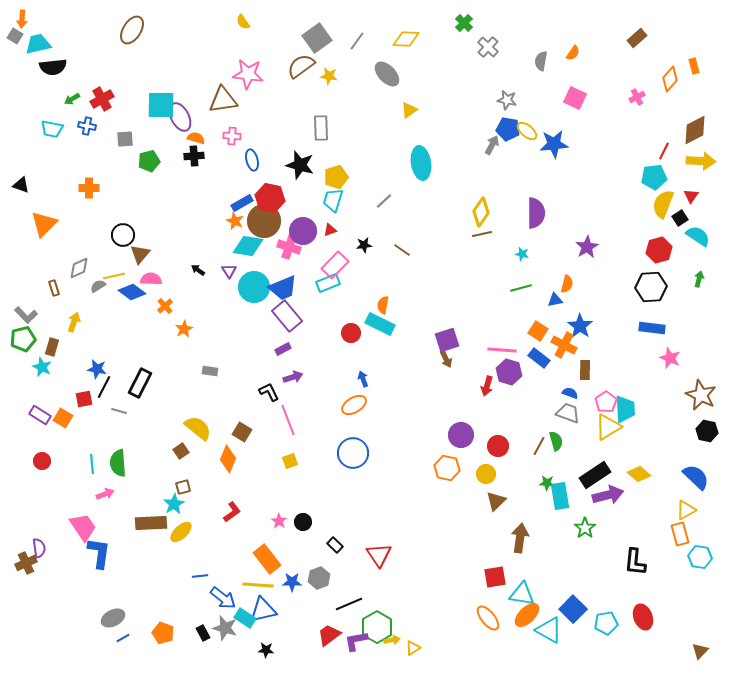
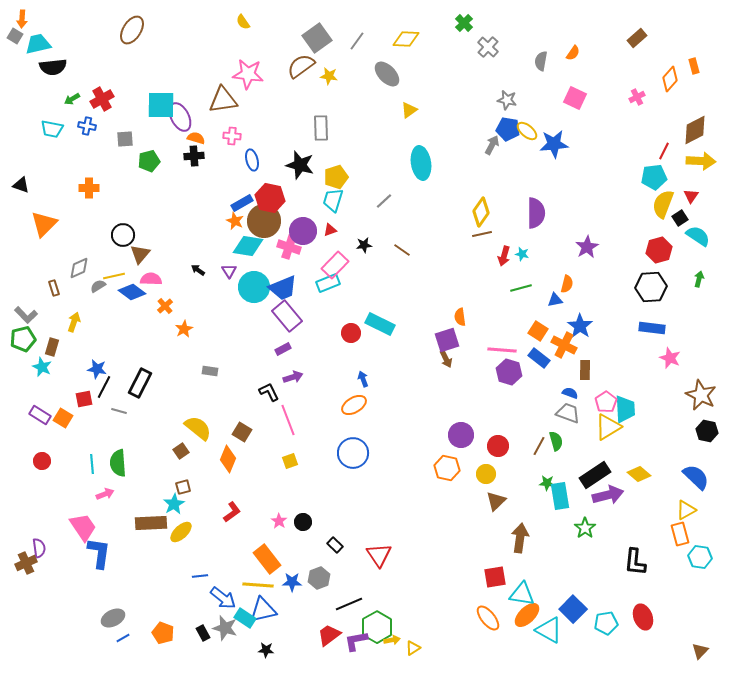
orange semicircle at (383, 305): moved 77 px right, 12 px down; rotated 18 degrees counterclockwise
red arrow at (487, 386): moved 17 px right, 130 px up
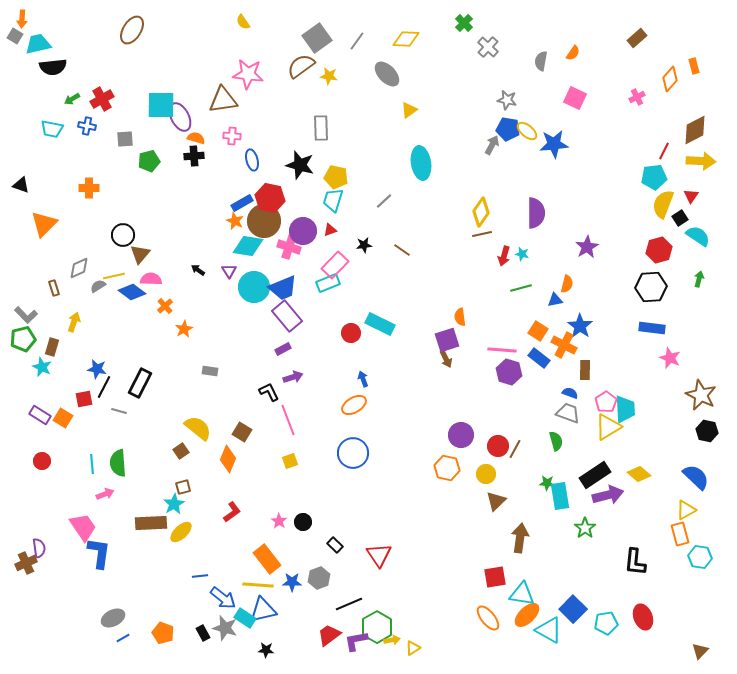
yellow pentagon at (336, 177): rotated 30 degrees clockwise
brown line at (539, 446): moved 24 px left, 3 px down
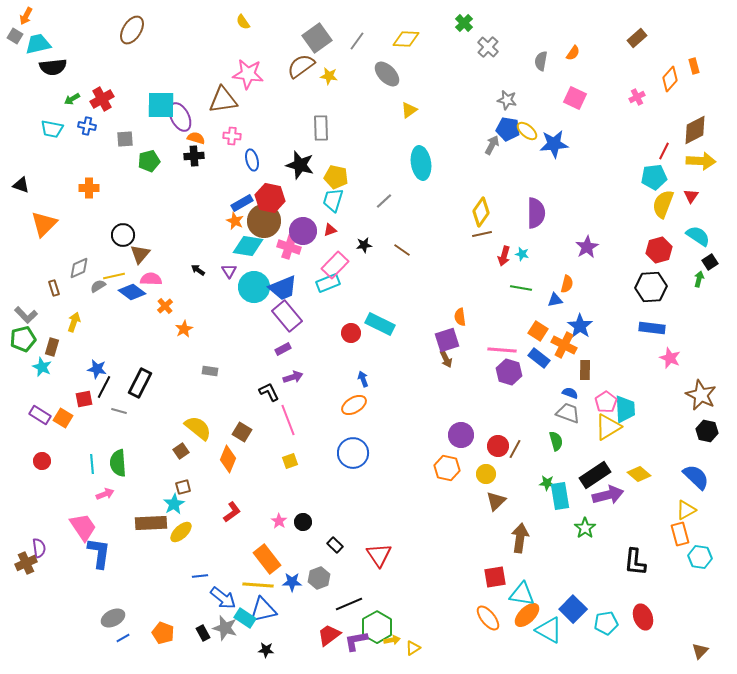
orange arrow at (22, 19): moved 4 px right, 3 px up; rotated 24 degrees clockwise
black square at (680, 218): moved 30 px right, 44 px down
green line at (521, 288): rotated 25 degrees clockwise
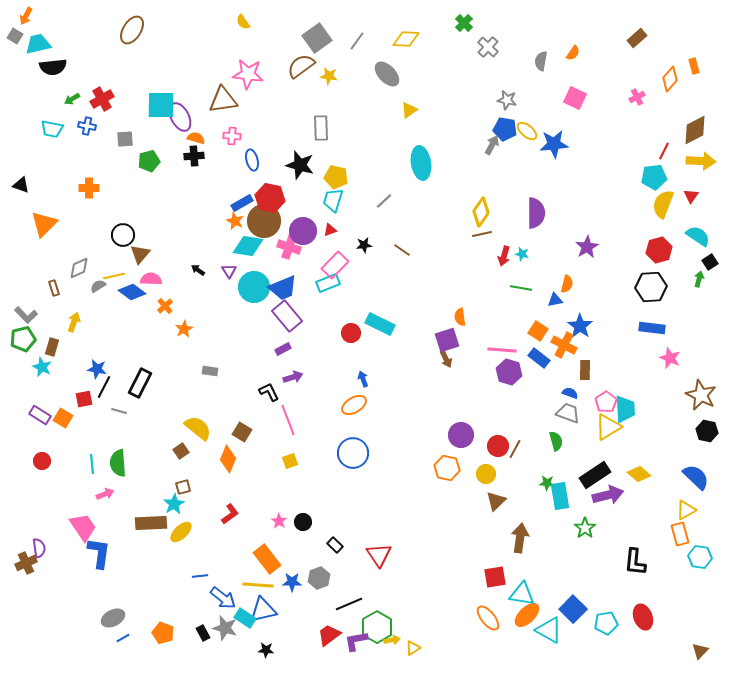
blue pentagon at (508, 129): moved 3 px left
red L-shape at (232, 512): moved 2 px left, 2 px down
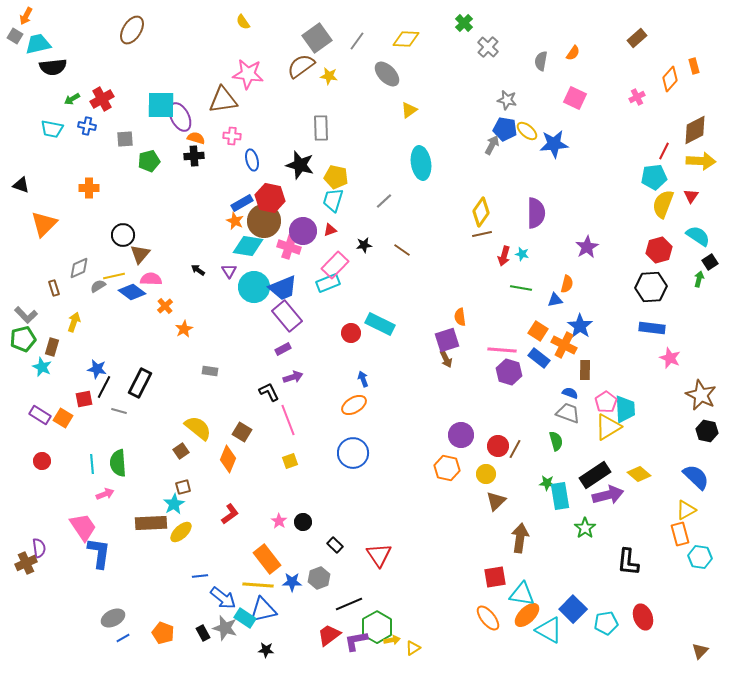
black L-shape at (635, 562): moved 7 px left
